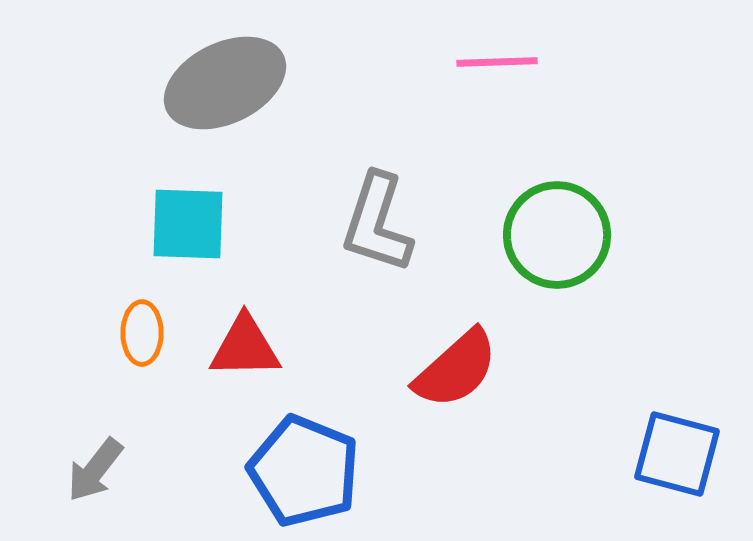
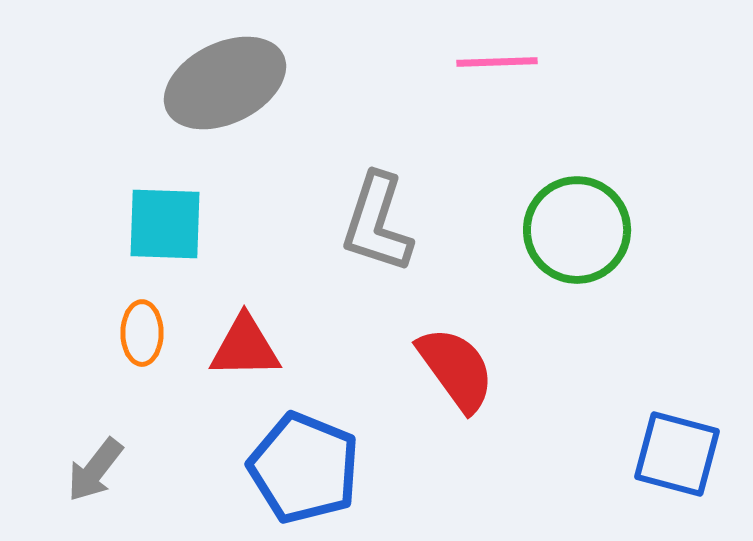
cyan square: moved 23 px left
green circle: moved 20 px right, 5 px up
red semicircle: rotated 84 degrees counterclockwise
blue pentagon: moved 3 px up
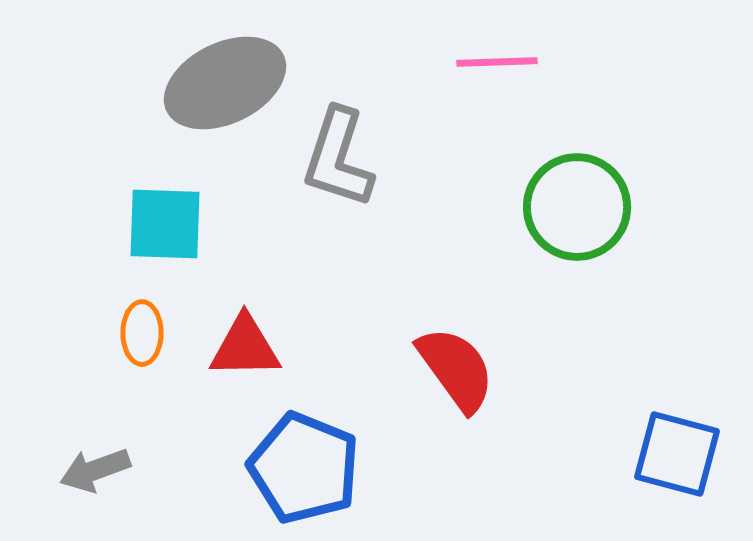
gray L-shape: moved 39 px left, 65 px up
green circle: moved 23 px up
gray arrow: rotated 32 degrees clockwise
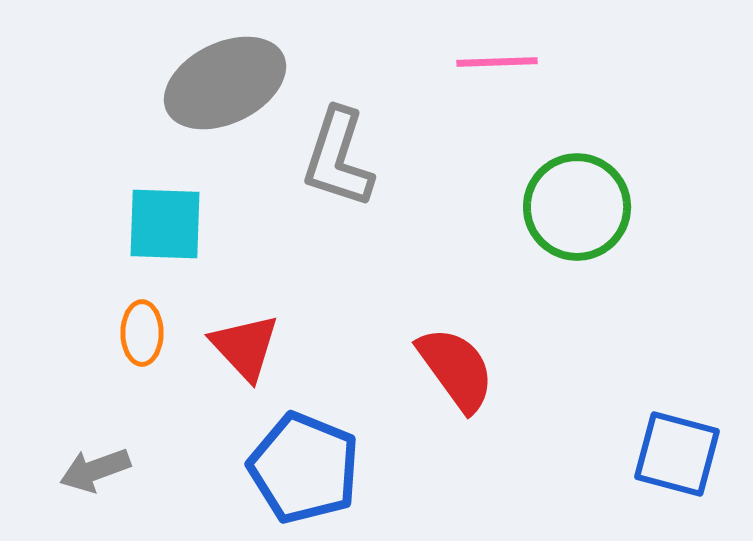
red triangle: rotated 48 degrees clockwise
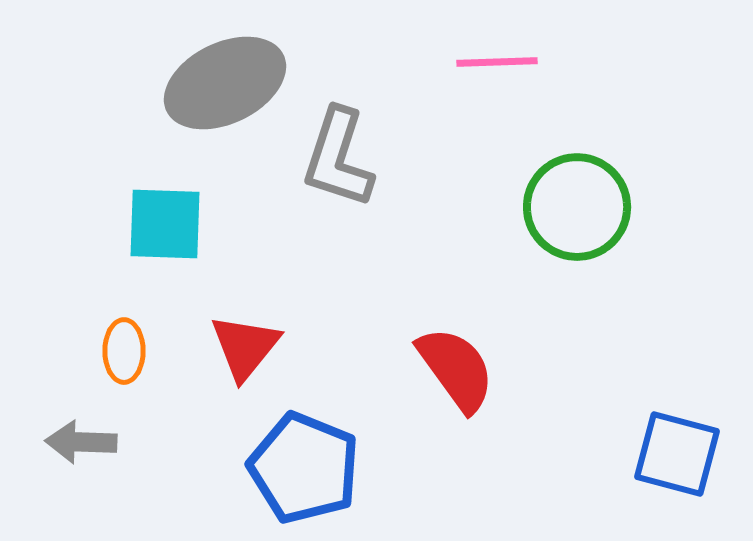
orange ellipse: moved 18 px left, 18 px down
red triangle: rotated 22 degrees clockwise
gray arrow: moved 14 px left, 28 px up; rotated 22 degrees clockwise
